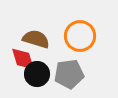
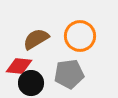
brown semicircle: rotated 48 degrees counterclockwise
red diamond: moved 4 px left, 7 px down; rotated 68 degrees counterclockwise
black circle: moved 6 px left, 9 px down
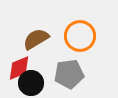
red diamond: moved 2 px down; rotated 28 degrees counterclockwise
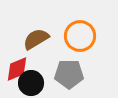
red diamond: moved 2 px left, 1 px down
gray pentagon: rotated 8 degrees clockwise
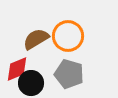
orange circle: moved 12 px left
gray pentagon: rotated 16 degrees clockwise
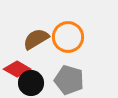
orange circle: moved 1 px down
red diamond: rotated 52 degrees clockwise
gray pentagon: moved 6 px down
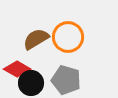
gray pentagon: moved 3 px left
